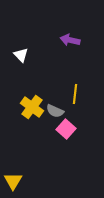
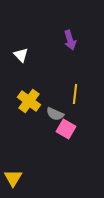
purple arrow: rotated 120 degrees counterclockwise
yellow cross: moved 3 px left, 6 px up
gray semicircle: moved 3 px down
pink square: rotated 12 degrees counterclockwise
yellow triangle: moved 3 px up
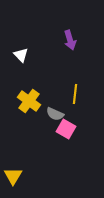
yellow triangle: moved 2 px up
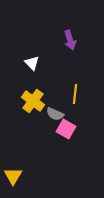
white triangle: moved 11 px right, 8 px down
yellow cross: moved 4 px right
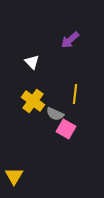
purple arrow: rotated 66 degrees clockwise
white triangle: moved 1 px up
yellow triangle: moved 1 px right
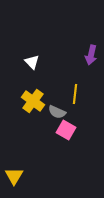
purple arrow: moved 21 px right, 15 px down; rotated 36 degrees counterclockwise
gray semicircle: moved 2 px right, 2 px up
pink square: moved 1 px down
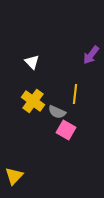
purple arrow: rotated 24 degrees clockwise
yellow triangle: rotated 12 degrees clockwise
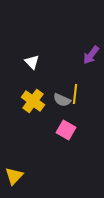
gray semicircle: moved 5 px right, 12 px up
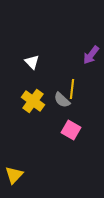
yellow line: moved 3 px left, 5 px up
gray semicircle: rotated 18 degrees clockwise
pink square: moved 5 px right
yellow triangle: moved 1 px up
